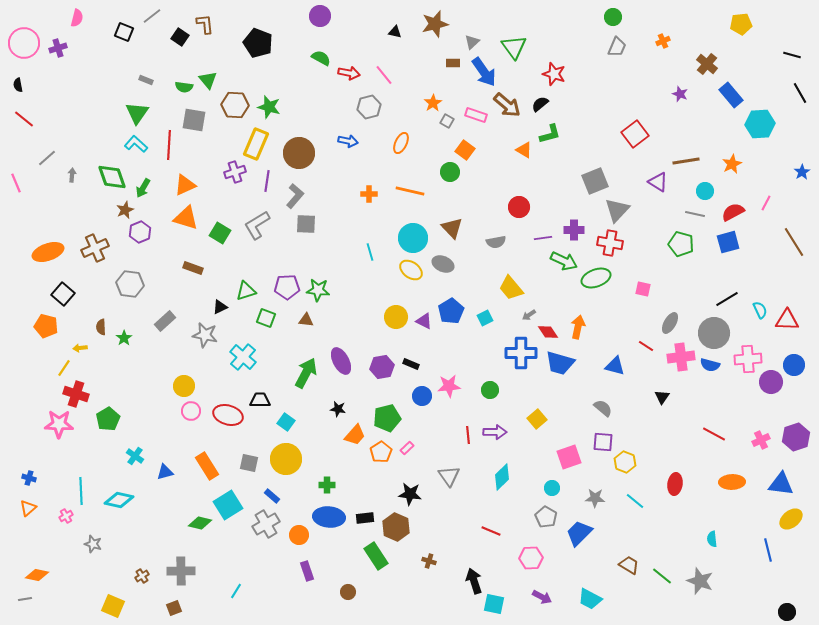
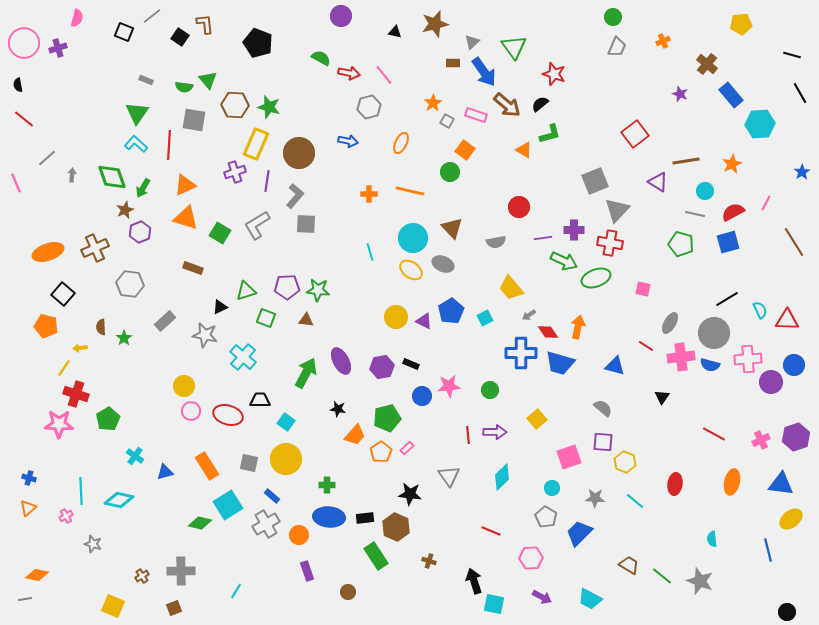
purple circle at (320, 16): moved 21 px right
orange ellipse at (732, 482): rotated 75 degrees counterclockwise
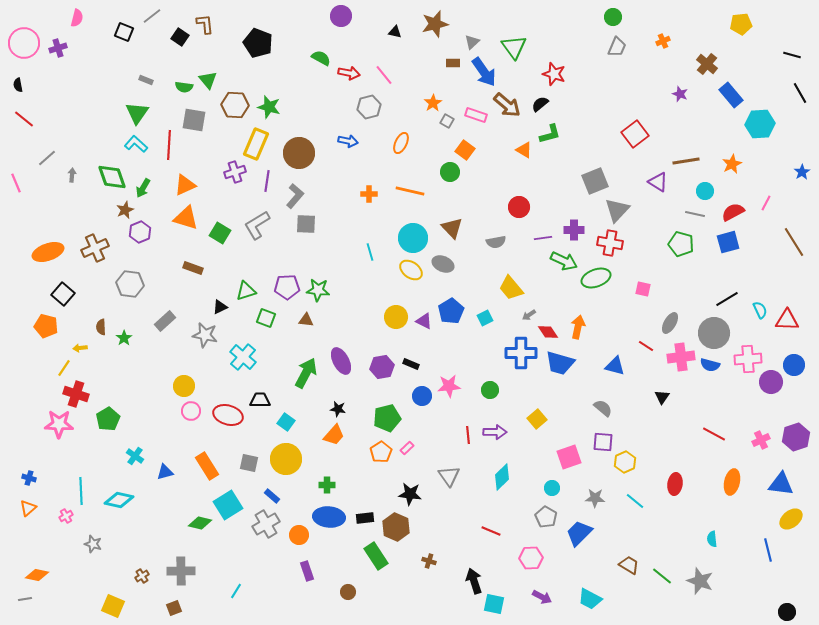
orange trapezoid at (355, 435): moved 21 px left
yellow hexagon at (625, 462): rotated 15 degrees clockwise
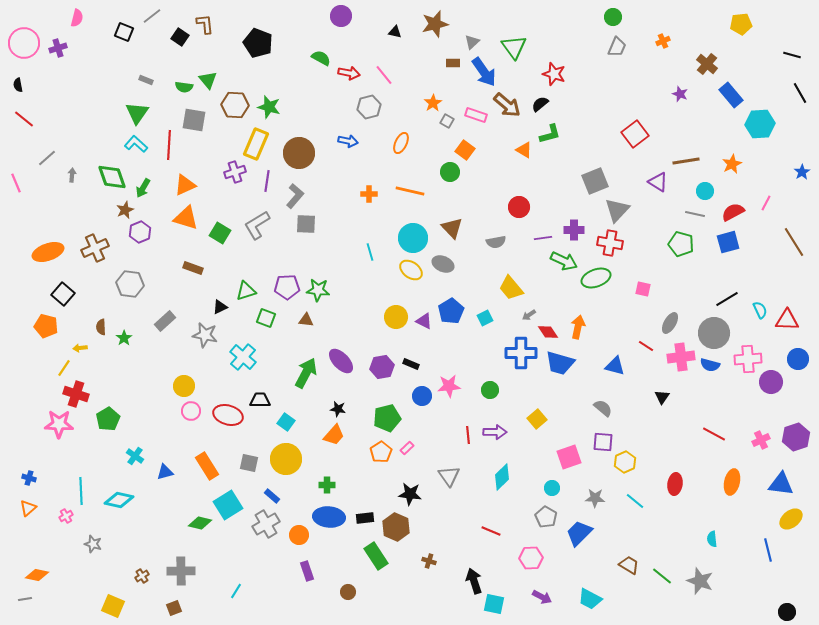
purple ellipse at (341, 361): rotated 16 degrees counterclockwise
blue circle at (794, 365): moved 4 px right, 6 px up
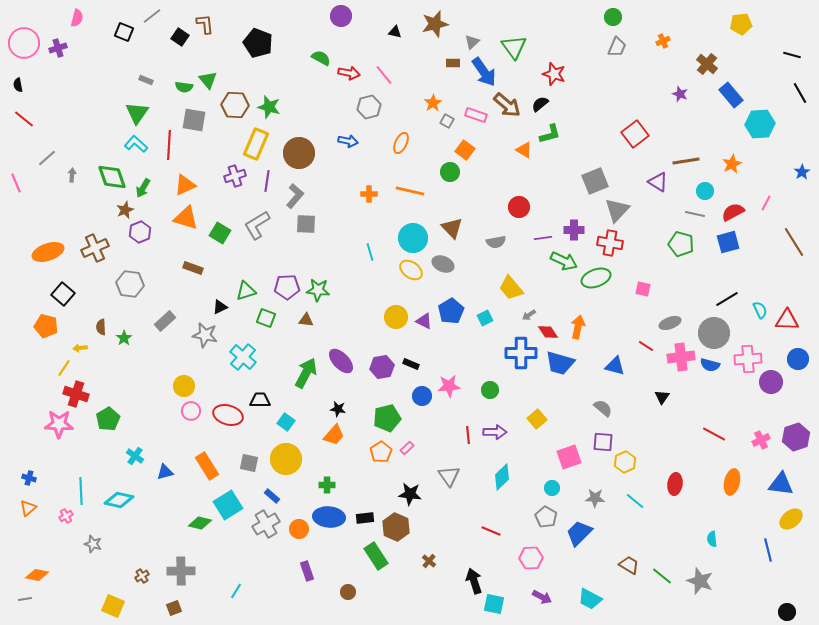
purple cross at (235, 172): moved 4 px down
gray ellipse at (670, 323): rotated 40 degrees clockwise
orange circle at (299, 535): moved 6 px up
brown cross at (429, 561): rotated 24 degrees clockwise
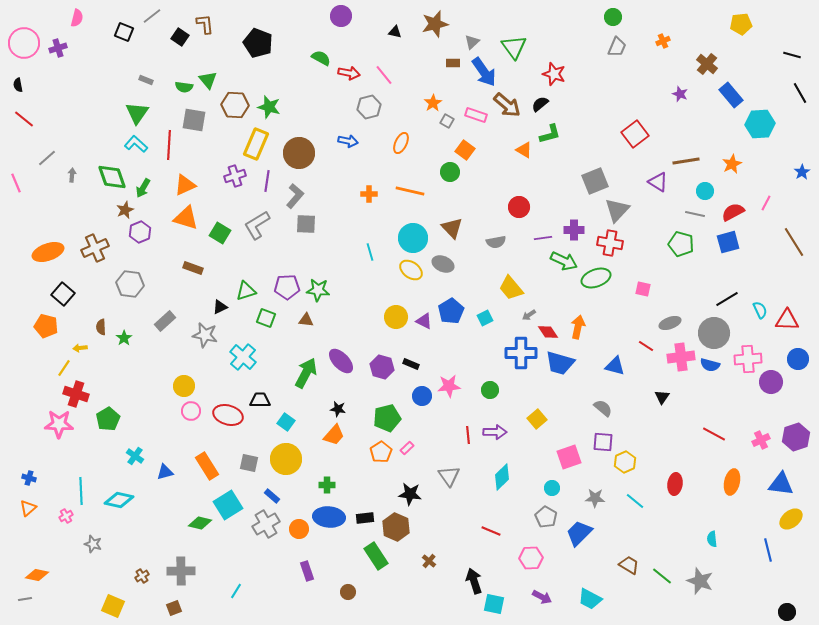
purple hexagon at (382, 367): rotated 25 degrees clockwise
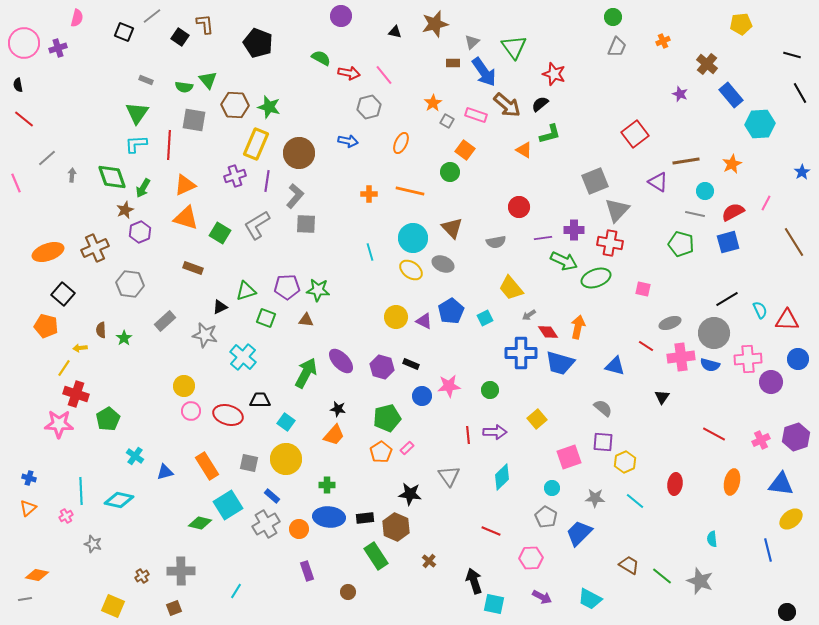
cyan L-shape at (136, 144): rotated 45 degrees counterclockwise
brown semicircle at (101, 327): moved 3 px down
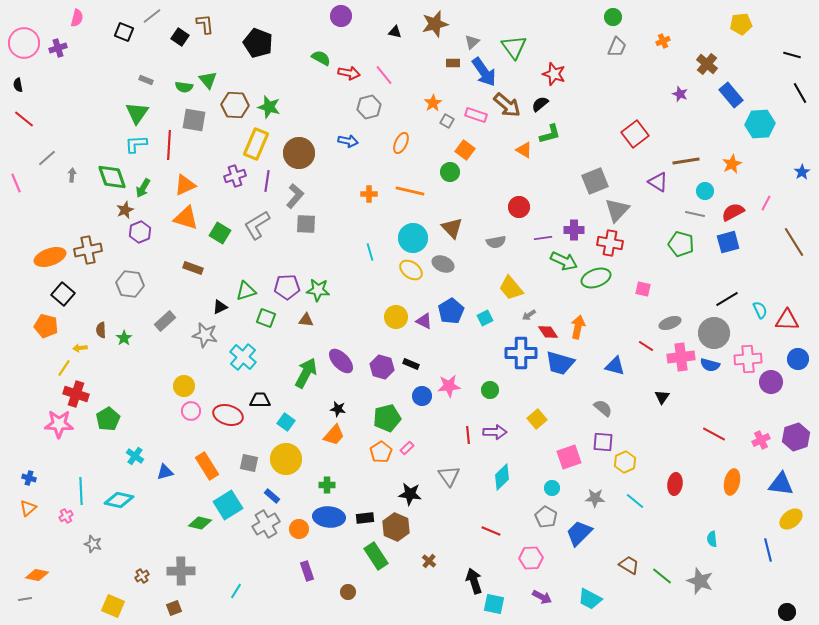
brown cross at (95, 248): moved 7 px left, 2 px down; rotated 12 degrees clockwise
orange ellipse at (48, 252): moved 2 px right, 5 px down
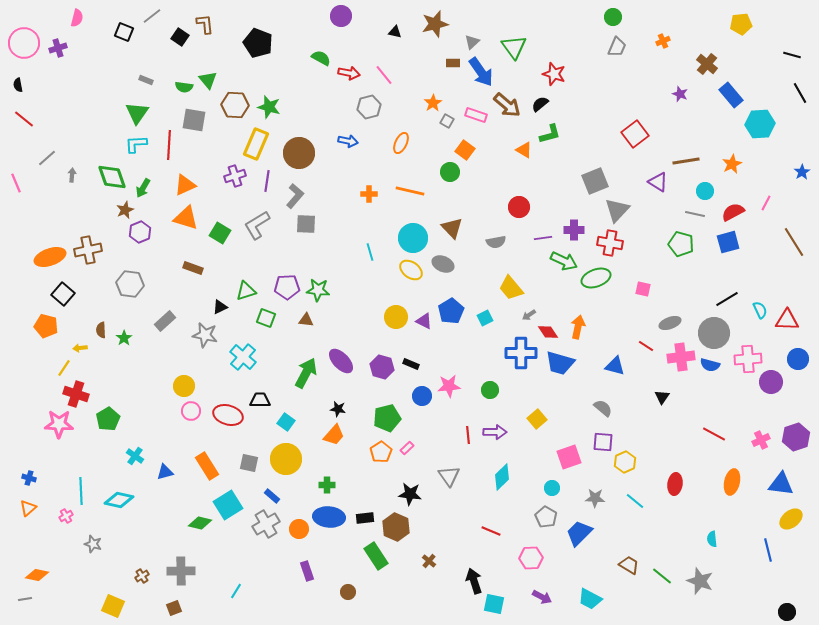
blue arrow at (484, 72): moved 3 px left
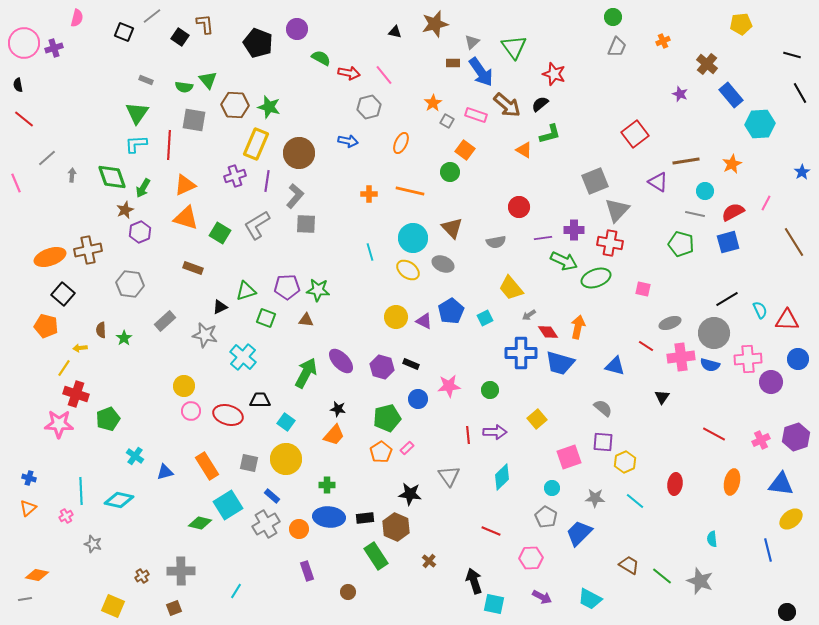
purple circle at (341, 16): moved 44 px left, 13 px down
purple cross at (58, 48): moved 4 px left
yellow ellipse at (411, 270): moved 3 px left
blue circle at (422, 396): moved 4 px left, 3 px down
green pentagon at (108, 419): rotated 10 degrees clockwise
